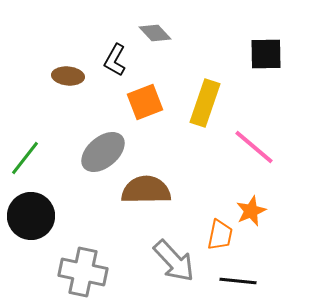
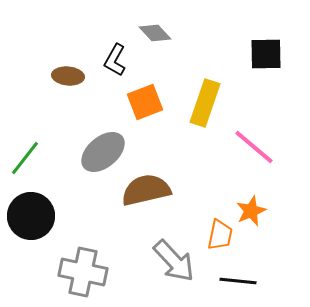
brown semicircle: rotated 12 degrees counterclockwise
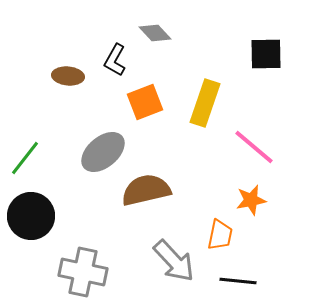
orange star: moved 11 px up; rotated 12 degrees clockwise
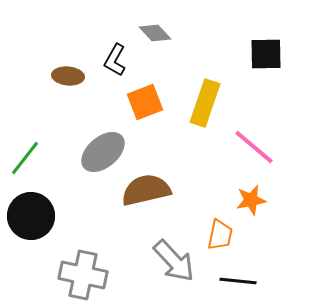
gray cross: moved 3 px down
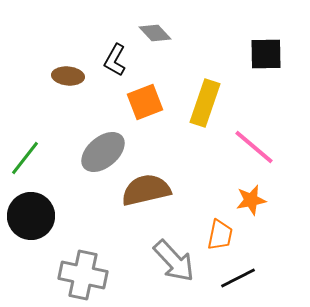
black line: moved 3 px up; rotated 33 degrees counterclockwise
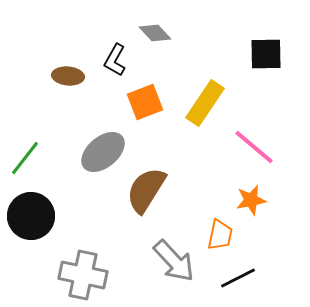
yellow rectangle: rotated 15 degrees clockwise
brown semicircle: rotated 45 degrees counterclockwise
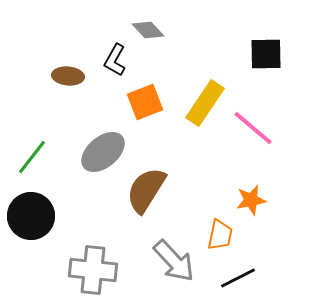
gray diamond: moved 7 px left, 3 px up
pink line: moved 1 px left, 19 px up
green line: moved 7 px right, 1 px up
gray cross: moved 10 px right, 5 px up; rotated 6 degrees counterclockwise
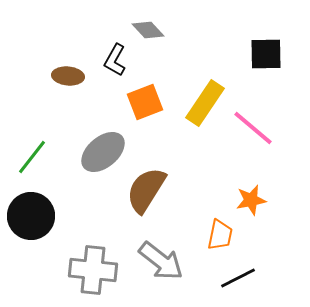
gray arrow: moved 13 px left; rotated 9 degrees counterclockwise
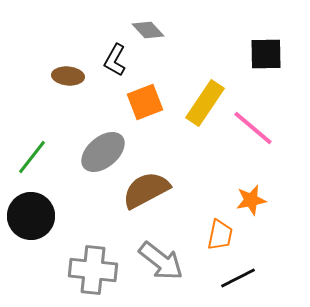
brown semicircle: rotated 30 degrees clockwise
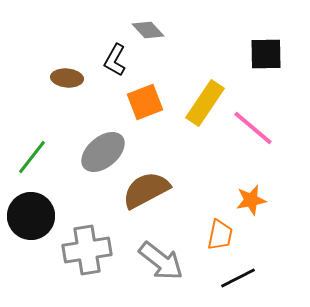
brown ellipse: moved 1 px left, 2 px down
gray cross: moved 6 px left, 20 px up; rotated 15 degrees counterclockwise
